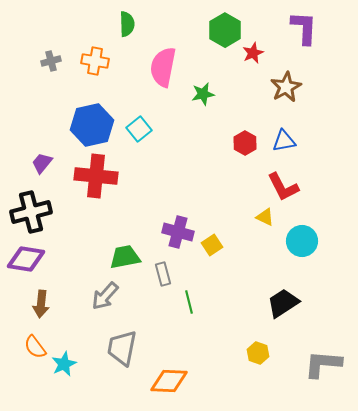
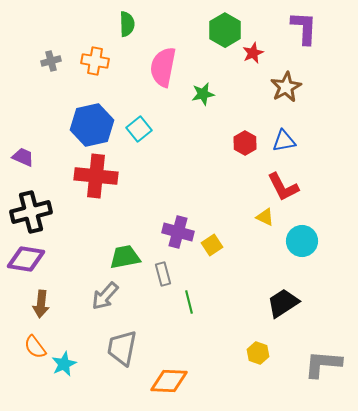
purple trapezoid: moved 19 px left, 6 px up; rotated 75 degrees clockwise
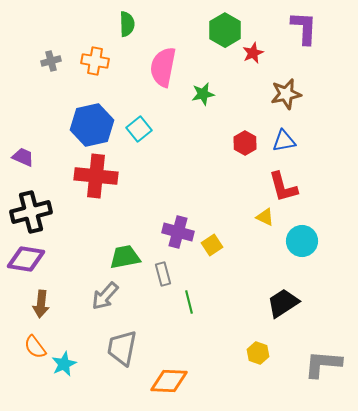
brown star: moved 7 px down; rotated 16 degrees clockwise
red L-shape: rotated 12 degrees clockwise
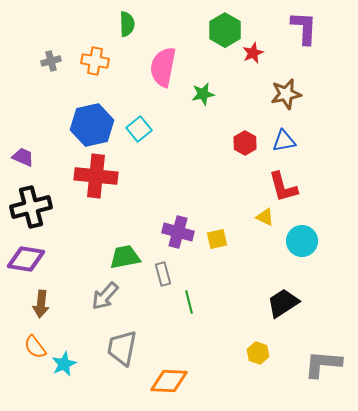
black cross: moved 5 px up
yellow square: moved 5 px right, 6 px up; rotated 20 degrees clockwise
